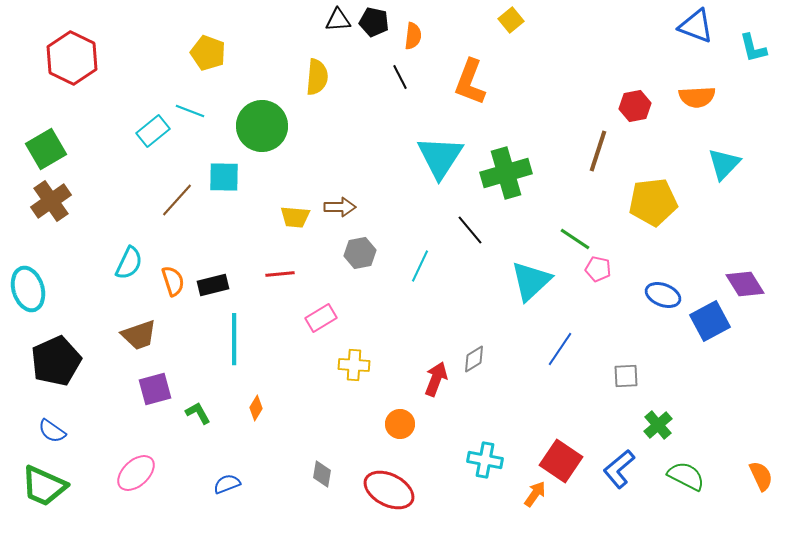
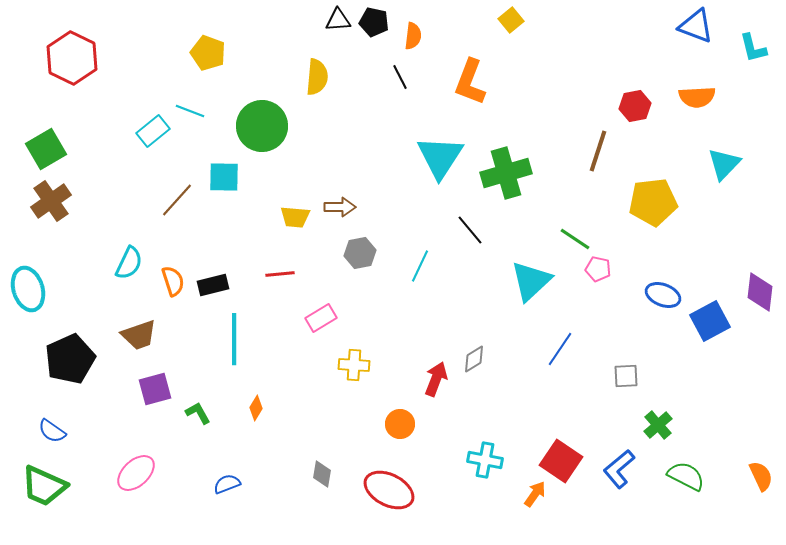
purple diamond at (745, 284): moved 15 px right, 8 px down; rotated 39 degrees clockwise
black pentagon at (56, 361): moved 14 px right, 2 px up
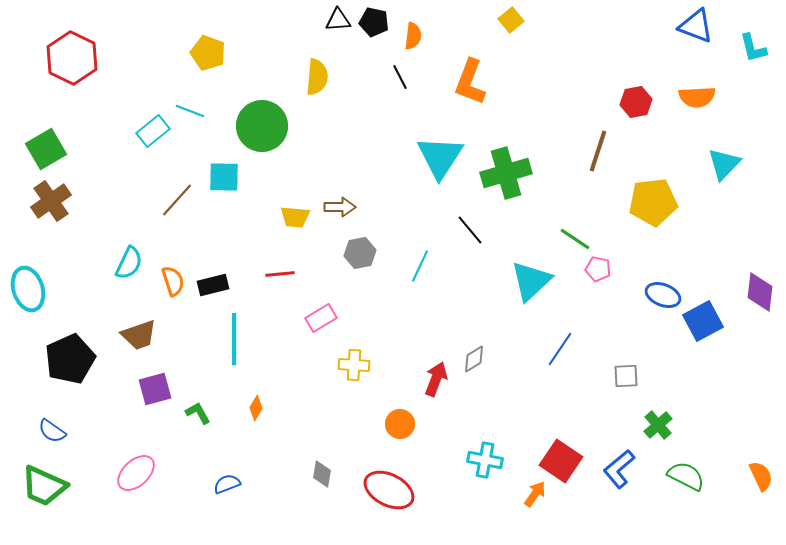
red hexagon at (635, 106): moved 1 px right, 4 px up
blue square at (710, 321): moved 7 px left
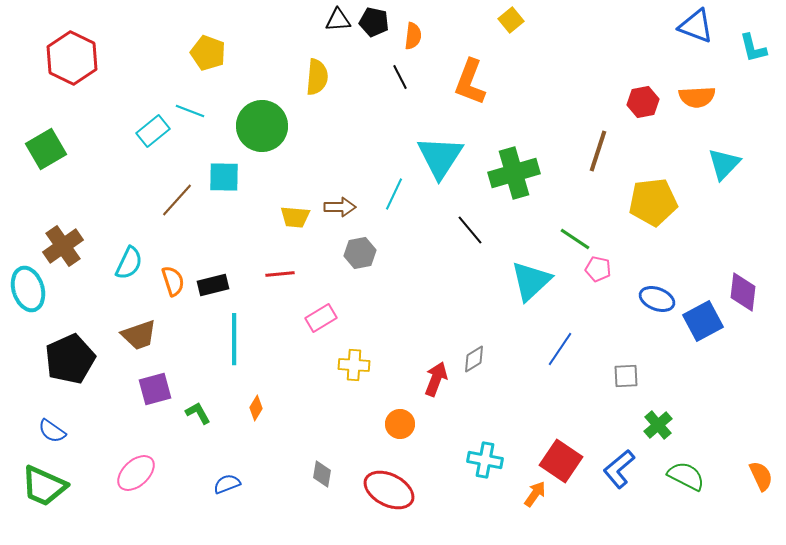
red hexagon at (636, 102): moved 7 px right
green cross at (506, 173): moved 8 px right
brown cross at (51, 201): moved 12 px right, 45 px down
cyan line at (420, 266): moved 26 px left, 72 px up
purple diamond at (760, 292): moved 17 px left
blue ellipse at (663, 295): moved 6 px left, 4 px down
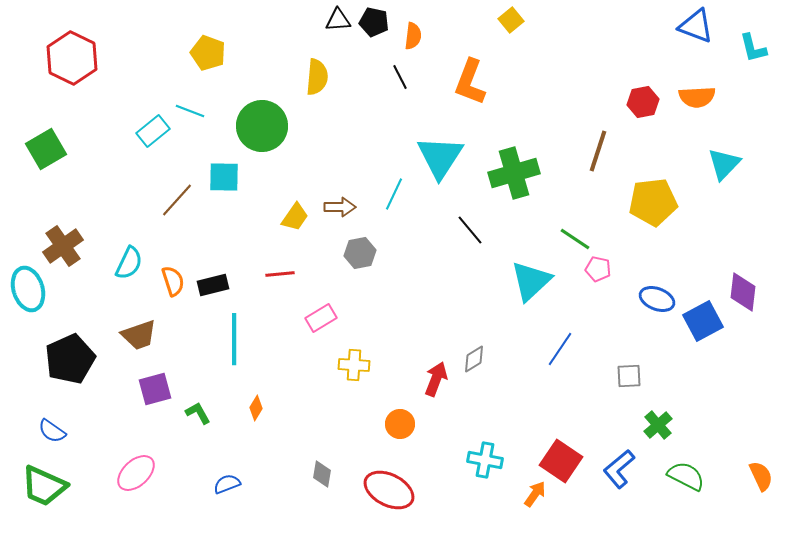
yellow trapezoid at (295, 217): rotated 60 degrees counterclockwise
gray square at (626, 376): moved 3 px right
